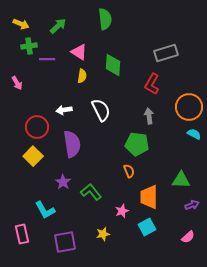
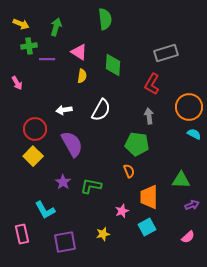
green arrow: moved 2 px left, 1 px down; rotated 30 degrees counterclockwise
white semicircle: rotated 55 degrees clockwise
red circle: moved 2 px left, 2 px down
purple semicircle: rotated 20 degrees counterclockwise
green L-shape: moved 6 px up; rotated 40 degrees counterclockwise
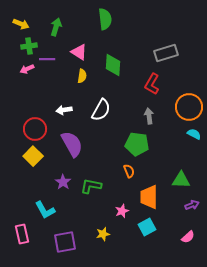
pink arrow: moved 10 px right, 14 px up; rotated 96 degrees clockwise
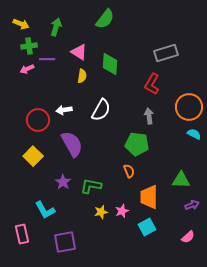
green semicircle: rotated 45 degrees clockwise
green diamond: moved 3 px left, 1 px up
red circle: moved 3 px right, 9 px up
yellow star: moved 2 px left, 22 px up
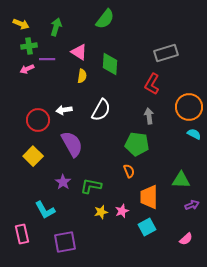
pink semicircle: moved 2 px left, 2 px down
